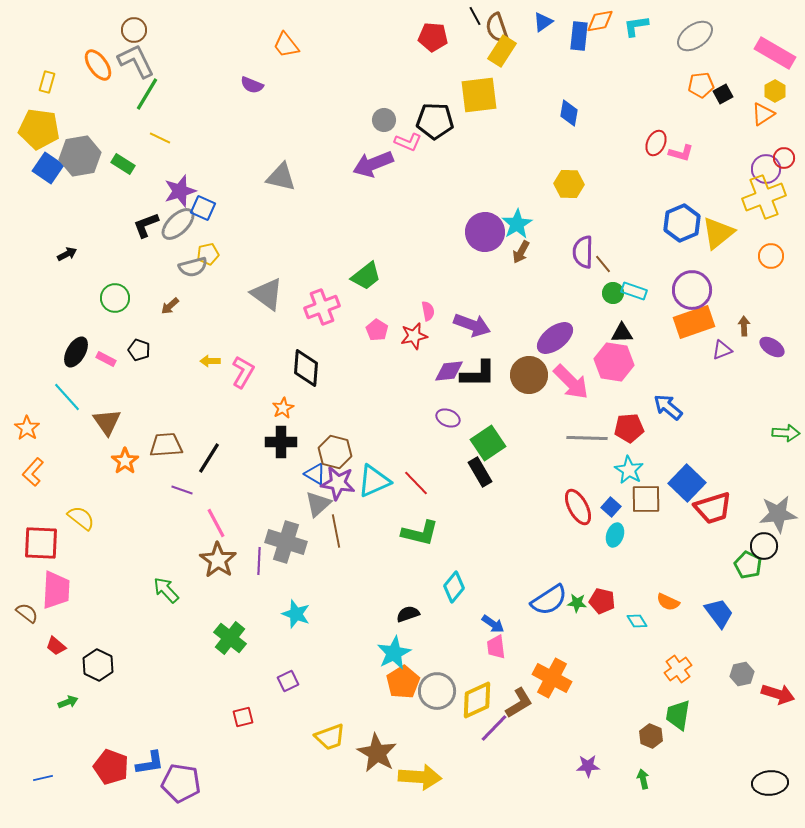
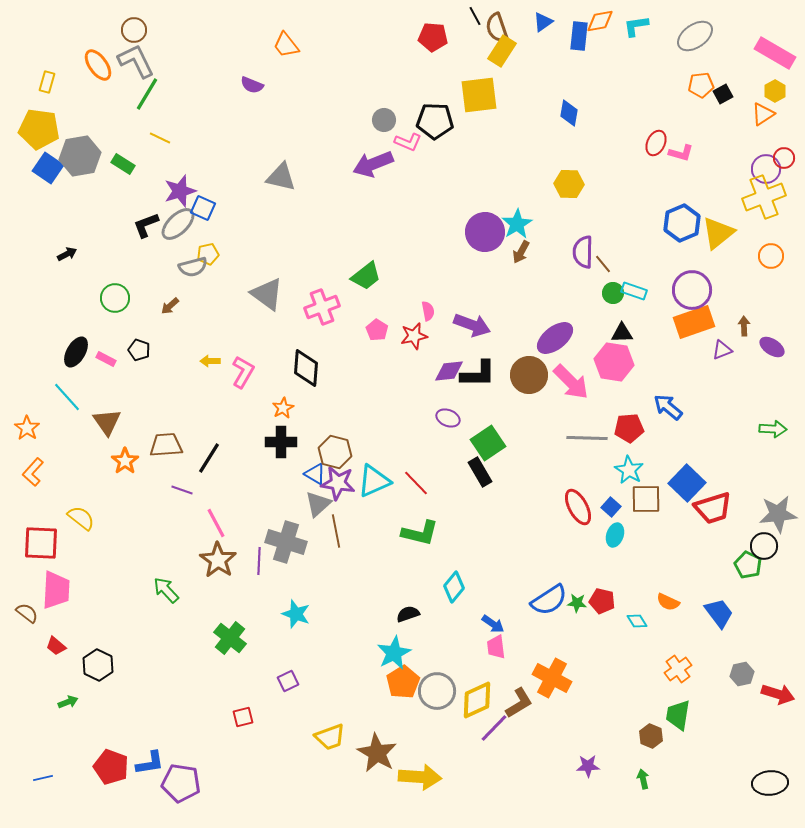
green arrow at (786, 433): moved 13 px left, 4 px up
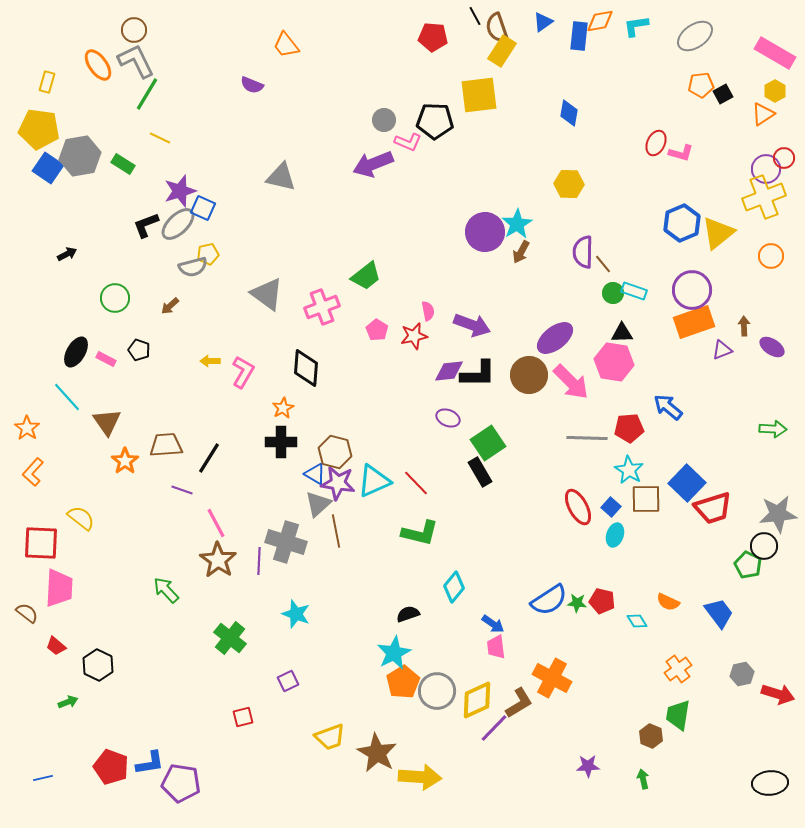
pink trapezoid at (56, 590): moved 3 px right, 2 px up
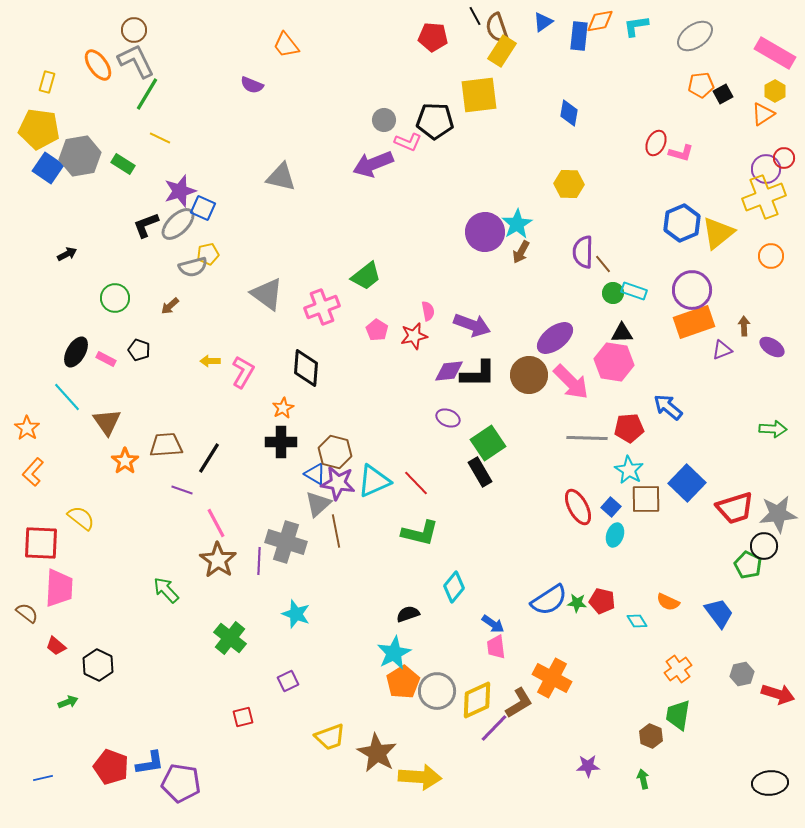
red trapezoid at (713, 508): moved 22 px right
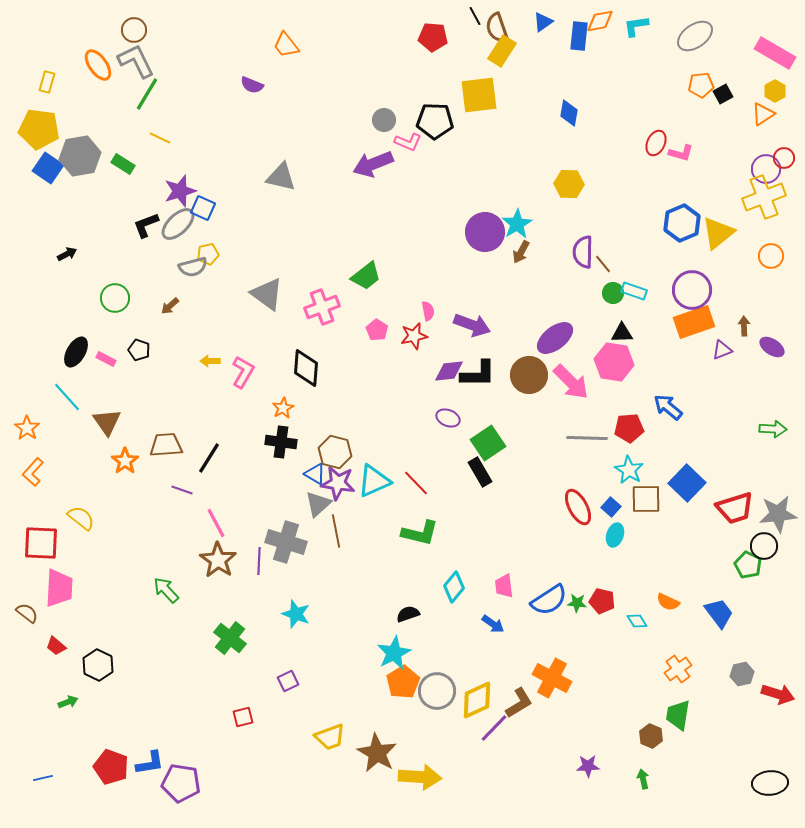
black cross at (281, 442): rotated 8 degrees clockwise
pink trapezoid at (496, 647): moved 8 px right, 61 px up
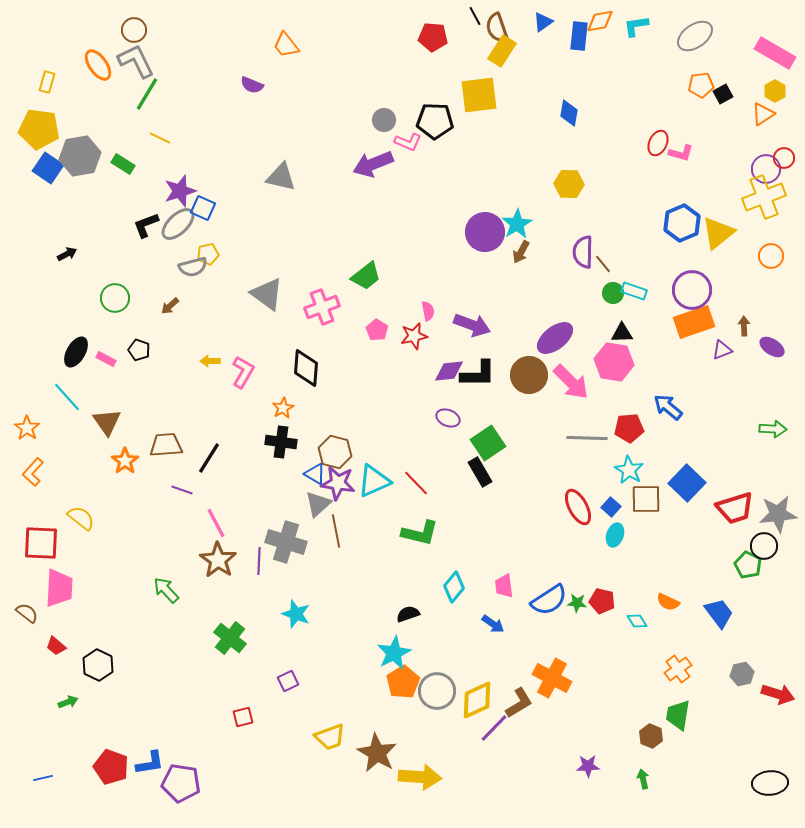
red ellipse at (656, 143): moved 2 px right
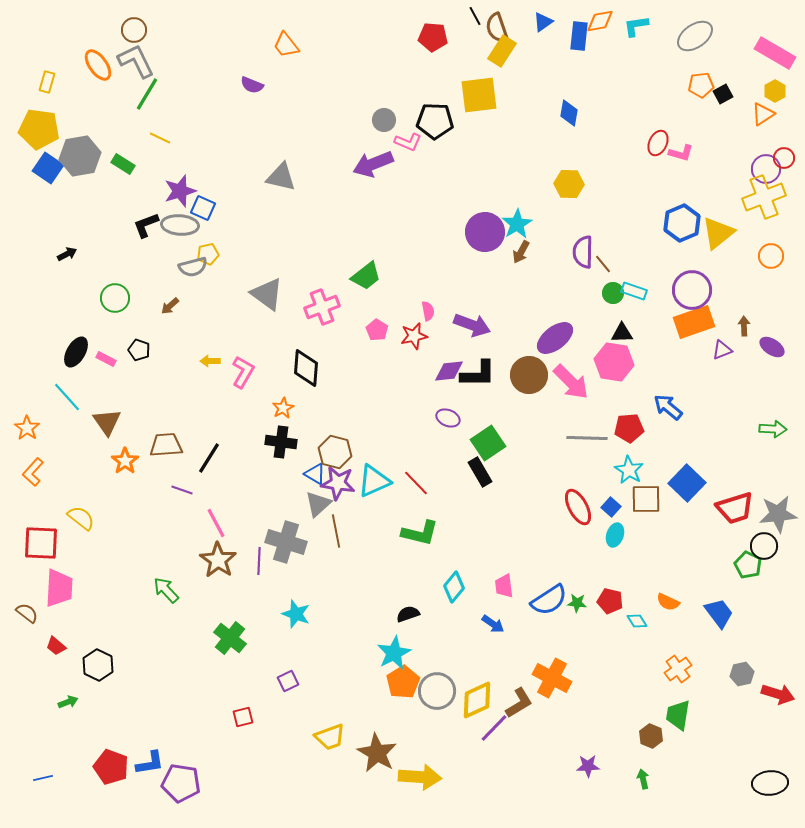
gray ellipse at (178, 224): moved 2 px right, 1 px down; rotated 48 degrees clockwise
red pentagon at (602, 601): moved 8 px right
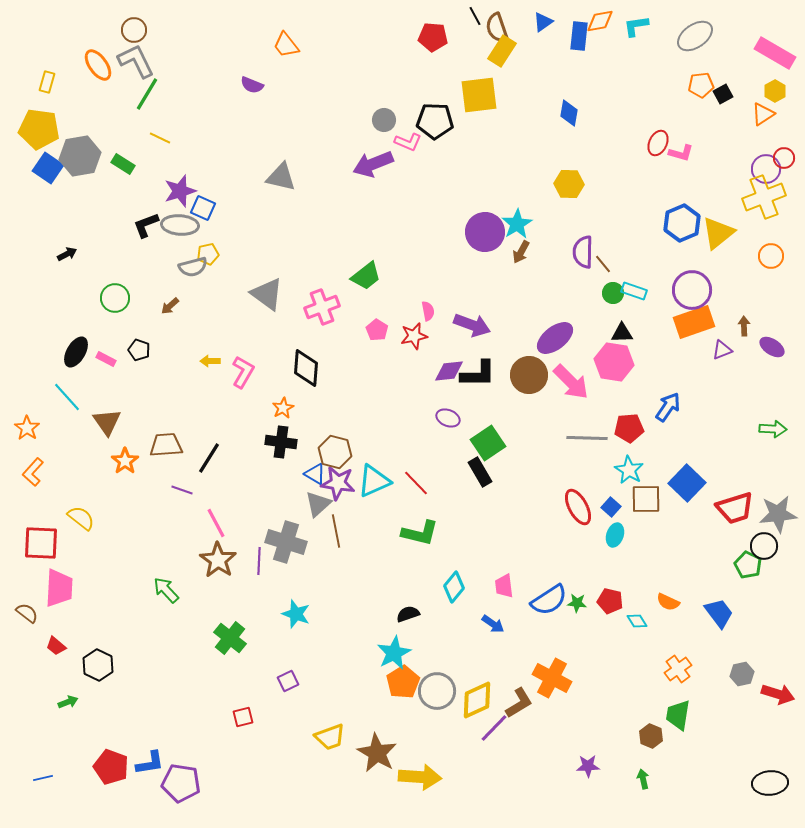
blue arrow at (668, 407): rotated 84 degrees clockwise
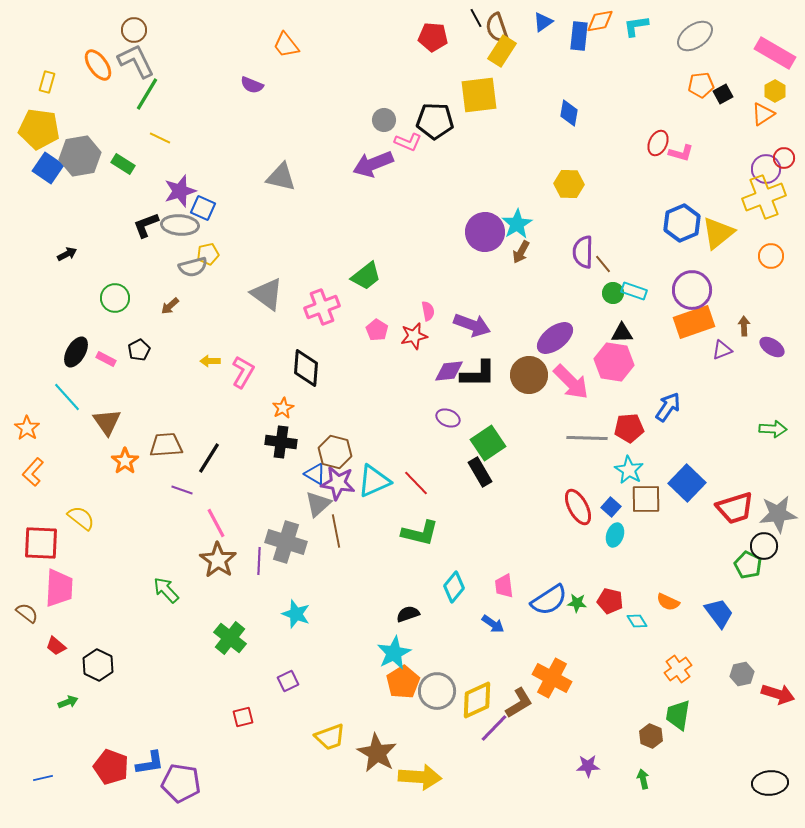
black line at (475, 16): moved 1 px right, 2 px down
black pentagon at (139, 350): rotated 25 degrees clockwise
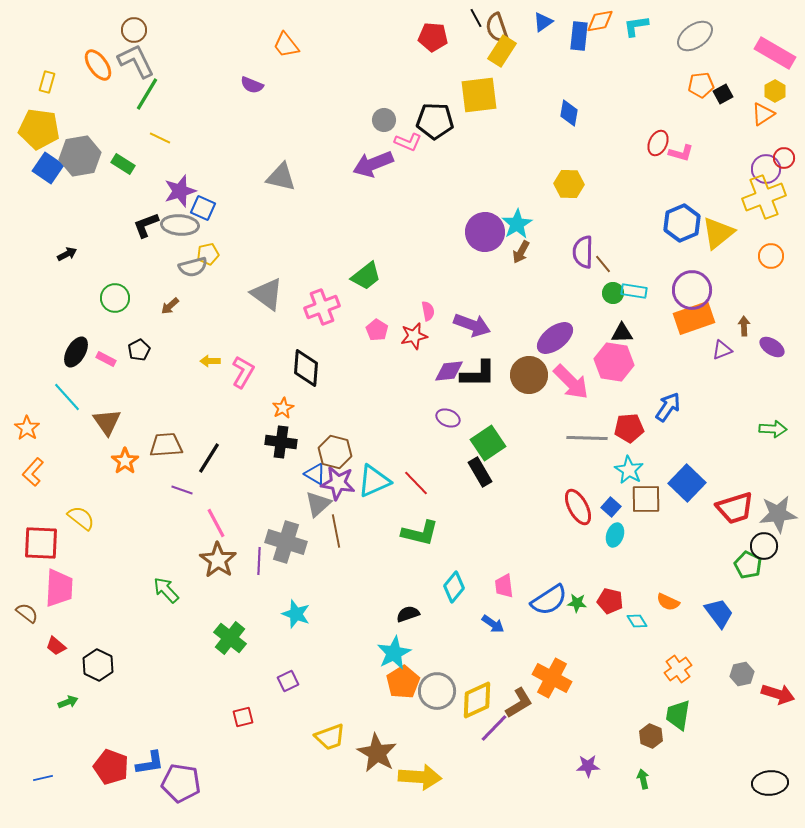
cyan rectangle at (634, 291): rotated 10 degrees counterclockwise
orange rectangle at (694, 322): moved 4 px up
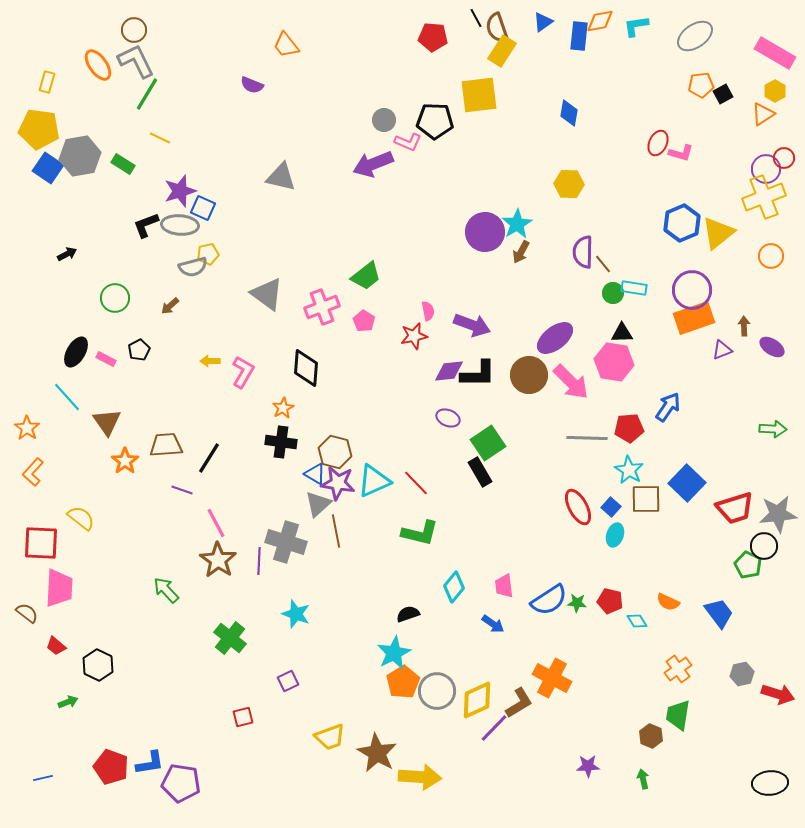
cyan rectangle at (634, 291): moved 3 px up
pink pentagon at (377, 330): moved 13 px left, 9 px up
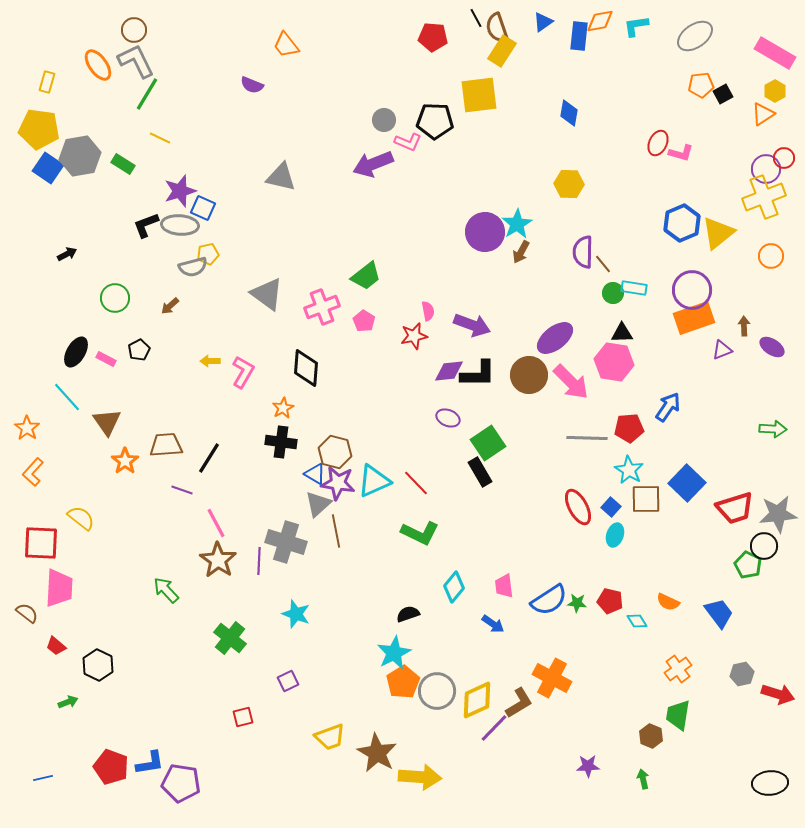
green L-shape at (420, 533): rotated 12 degrees clockwise
